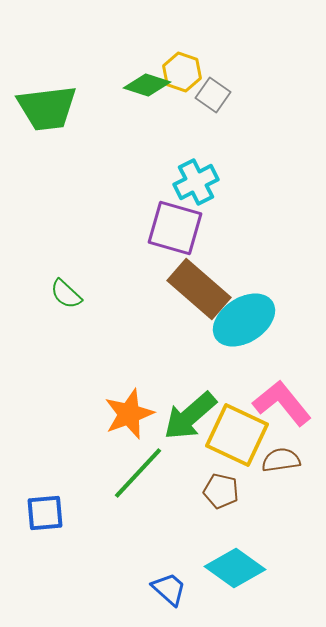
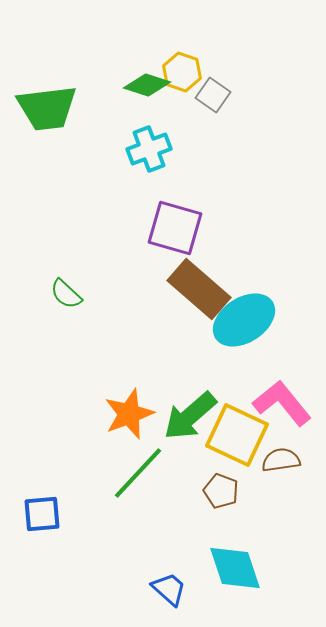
cyan cross: moved 47 px left, 33 px up; rotated 6 degrees clockwise
brown pentagon: rotated 8 degrees clockwise
blue square: moved 3 px left, 1 px down
cyan diamond: rotated 36 degrees clockwise
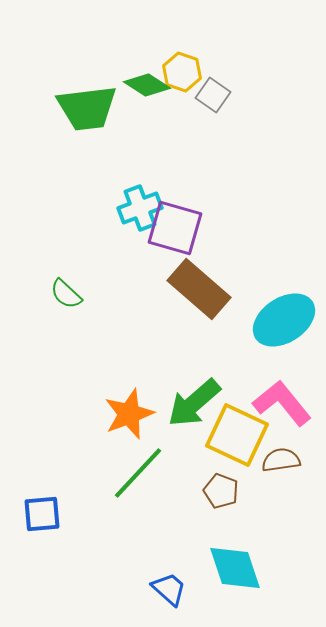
green diamond: rotated 15 degrees clockwise
green trapezoid: moved 40 px right
cyan cross: moved 9 px left, 59 px down
cyan ellipse: moved 40 px right
green arrow: moved 4 px right, 13 px up
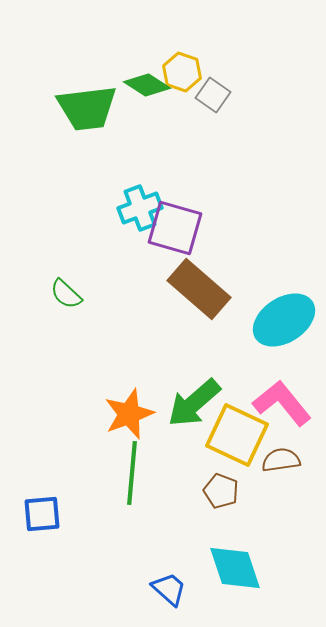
green line: moved 6 px left; rotated 38 degrees counterclockwise
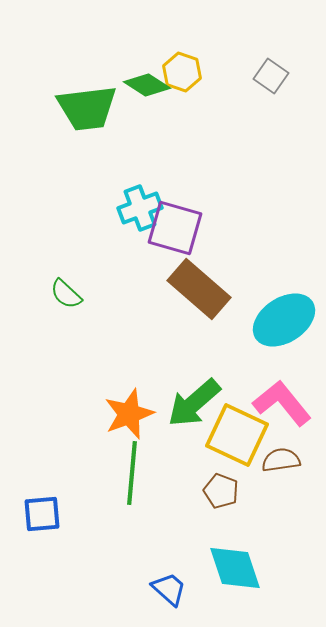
gray square: moved 58 px right, 19 px up
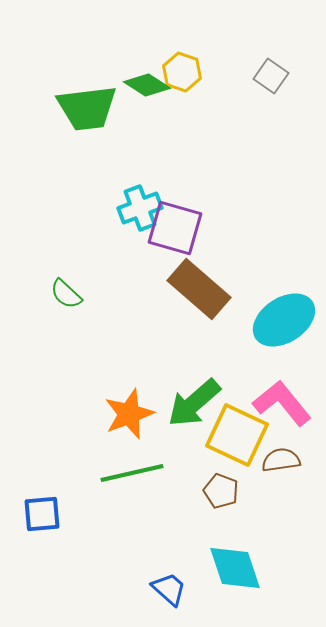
green line: rotated 72 degrees clockwise
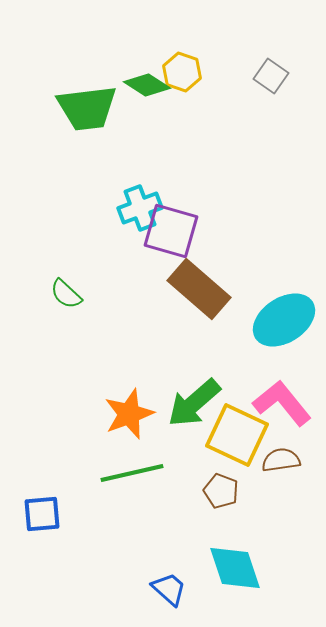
purple square: moved 4 px left, 3 px down
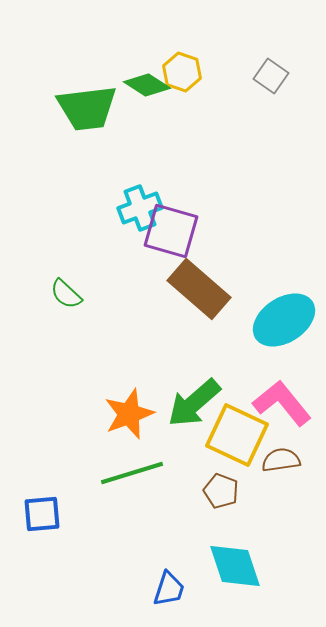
green line: rotated 4 degrees counterclockwise
cyan diamond: moved 2 px up
blue trapezoid: rotated 66 degrees clockwise
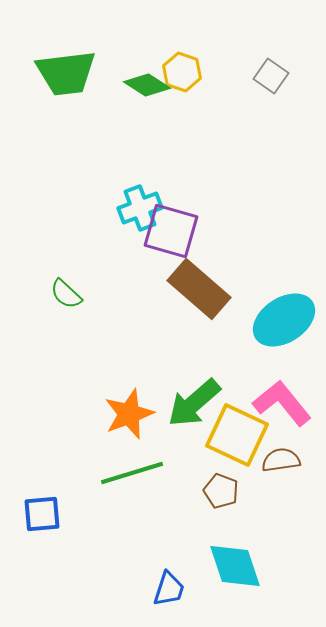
green trapezoid: moved 21 px left, 35 px up
